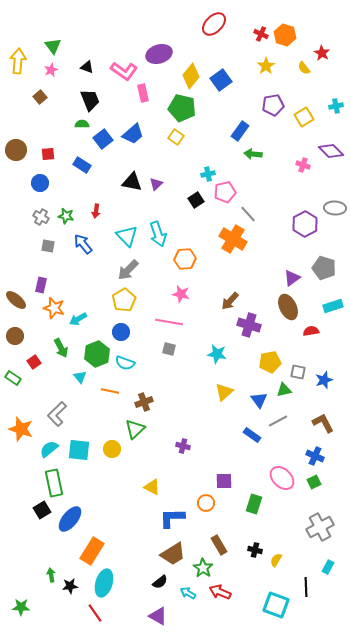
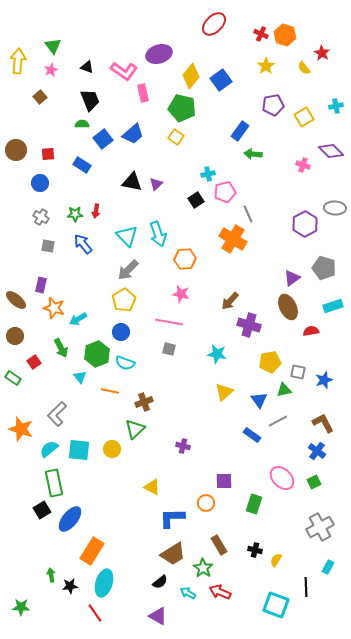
gray line at (248, 214): rotated 18 degrees clockwise
green star at (66, 216): moved 9 px right, 2 px up; rotated 14 degrees counterclockwise
blue cross at (315, 456): moved 2 px right, 5 px up; rotated 12 degrees clockwise
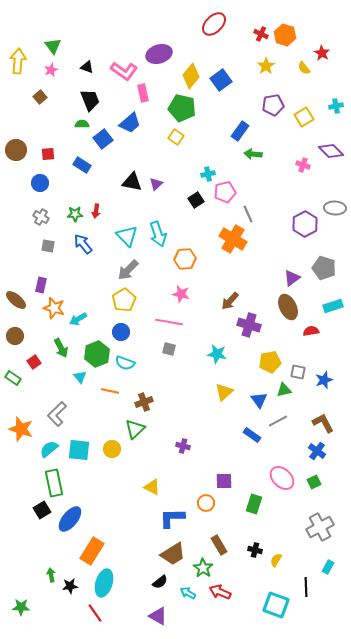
blue trapezoid at (133, 134): moved 3 px left, 11 px up
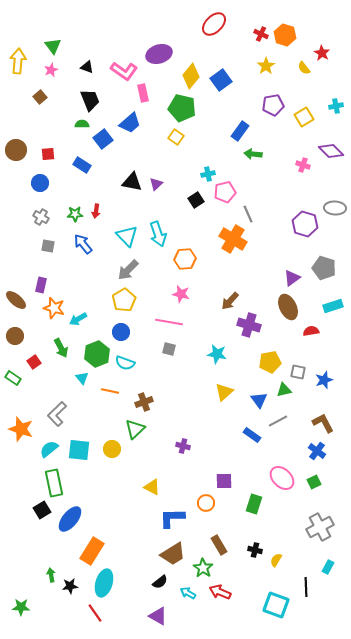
purple hexagon at (305, 224): rotated 15 degrees counterclockwise
cyan triangle at (80, 377): moved 2 px right, 1 px down
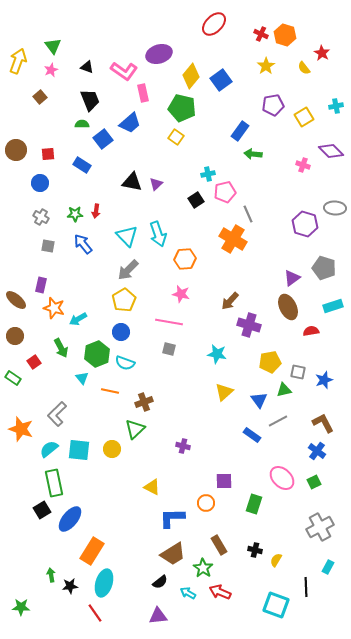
yellow arrow at (18, 61): rotated 15 degrees clockwise
purple triangle at (158, 616): rotated 36 degrees counterclockwise
